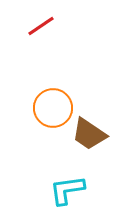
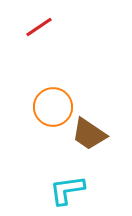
red line: moved 2 px left, 1 px down
orange circle: moved 1 px up
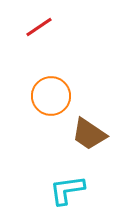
orange circle: moved 2 px left, 11 px up
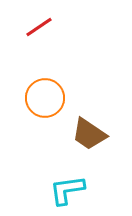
orange circle: moved 6 px left, 2 px down
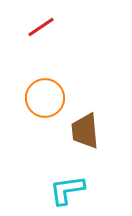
red line: moved 2 px right
brown trapezoid: moved 4 px left, 3 px up; rotated 51 degrees clockwise
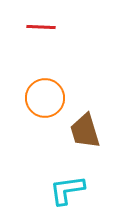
red line: rotated 36 degrees clockwise
brown trapezoid: rotated 12 degrees counterclockwise
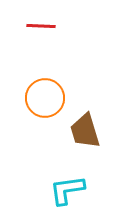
red line: moved 1 px up
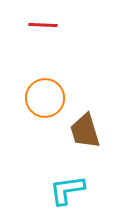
red line: moved 2 px right, 1 px up
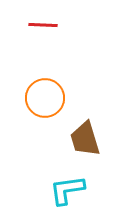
brown trapezoid: moved 8 px down
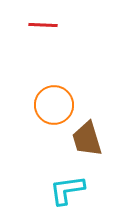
orange circle: moved 9 px right, 7 px down
brown trapezoid: moved 2 px right
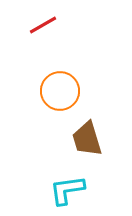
red line: rotated 32 degrees counterclockwise
orange circle: moved 6 px right, 14 px up
